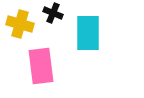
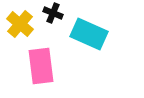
yellow cross: rotated 24 degrees clockwise
cyan rectangle: moved 1 px right, 1 px down; rotated 66 degrees counterclockwise
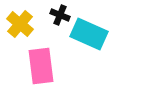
black cross: moved 7 px right, 2 px down
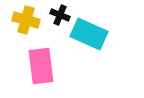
yellow cross: moved 6 px right, 4 px up; rotated 24 degrees counterclockwise
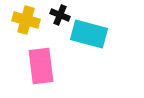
cyan rectangle: rotated 9 degrees counterclockwise
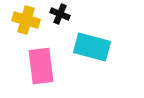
black cross: moved 1 px up
cyan rectangle: moved 3 px right, 13 px down
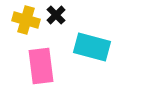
black cross: moved 4 px left, 1 px down; rotated 24 degrees clockwise
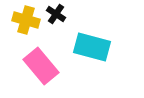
black cross: moved 1 px up; rotated 12 degrees counterclockwise
pink rectangle: rotated 33 degrees counterclockwise
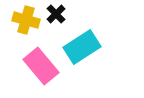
black cross: rotated 12 degrees clockwise
cyan rectangle: moved 10 px left; rotated 48 degrees counterclockwise
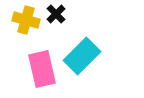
cyan rectangle: moved 9 px down; rotated 12 degrees counterclockwise
pink rectangle: moved 1 px right, 3 px down; rotated 27 degrees clockwise
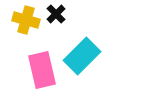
pink rectangle: moved 1 px down
